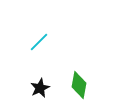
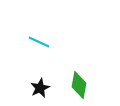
cyan line: rotated 70 degrees clockwise
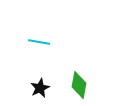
cyan line: rotated 15 degrees counterclockwise
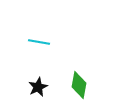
black star: moved 2 px left, 1 px up
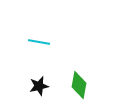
black star: moved 1 px right, 1 px up; rotated 12 degrees clockwise
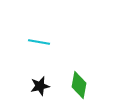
black star: moved 1 px right
